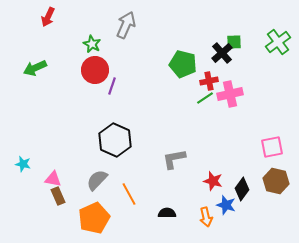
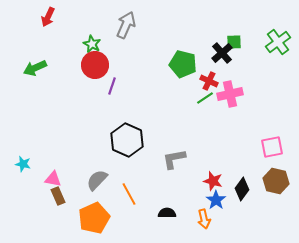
red circle: moved 5 px up
red cross: rotated 36 degrees clockwise
black hexagon: moved 12 px right
blue star: moved 10 px left, 5 px up; rotated 18 degrees clockwise
orange arrow: moved 2 px left, 2 px down
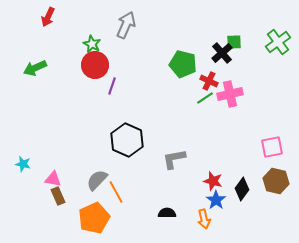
orange line: moved 13 px left, 2 px up
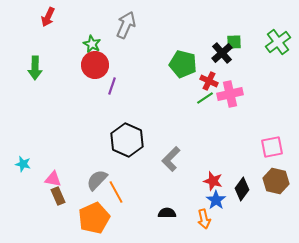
green arrow: rotated 65 degrees counterclockwise
gray L-shape: moved 3 px left; rotated 35 degrees counterclockwise
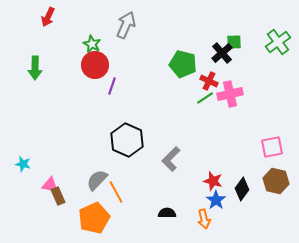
pink triangle: moved 3 px left, 6 px down
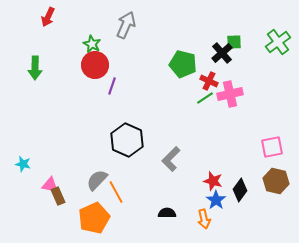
black diamond: moved 2 px left, 1 px down
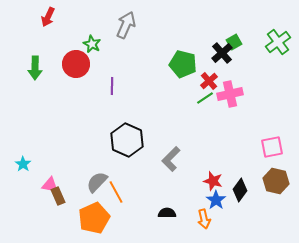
green square: rotated 28 degrees counterclockwise
red circle: moved 19 px left, 1 px up
red cross: rotated 24 degrees clockwise
purple line: rotated 18 degrees counterclockwise
cyan star: rotated 21 degrees clockwise
gray semicircle: moved 2 px down
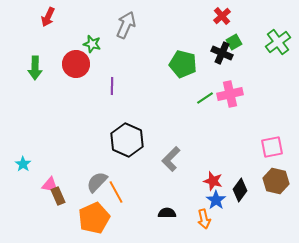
green star: rotated 12 degrees counterclockwise
black cross: rotated 25 degrees counterclockwise
red cross: moved 13 px right, 65 px up
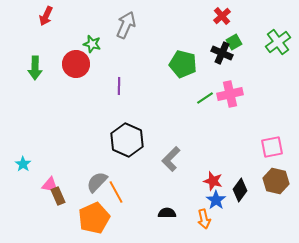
red arrow: moved 2 px left, 1 px up
purple line: moved 7 px right
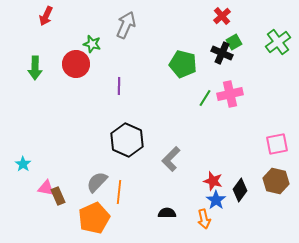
green line: rotated 24 degrees counterclockwise
pink square: moved 5 px right, 3 px up
pink triangle: moved 4 px left, 3 px down
orange line: moved 3 px right; rotated 35 degrees clockwise
